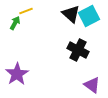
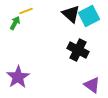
purple star: moved 1 px right, 3 px down
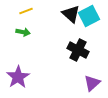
green arrow: moved 8 px right, 9 px down; rotated 72 degrees clockwise
purple triangle: moved 2 px up; rotated 42 degrees clockwise
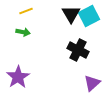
black triangle: rotated 18 degrees clockwise
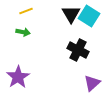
cyan square: rotated 30 degrees counterclockwise
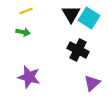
cyan square: moved 2 px down
purple star: moved 11 px right; rotated 25 degrees counterclockwise
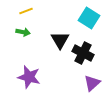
black triangle: moved 11 px left, 26 px down
black cross: moved 5 px right, 3 px down
